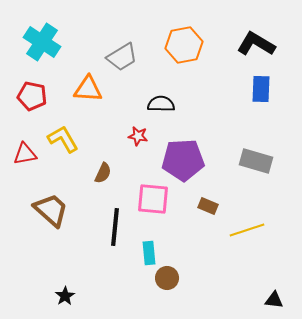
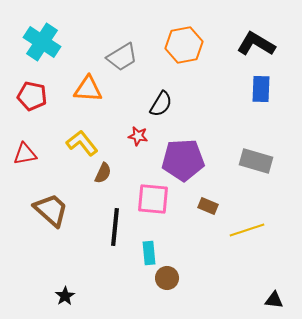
black semicircle: rotated 120 degrees clockwise
yellow L-shape: moved 19 px right, 4 px down; rotated 8 degrees counterclockwise
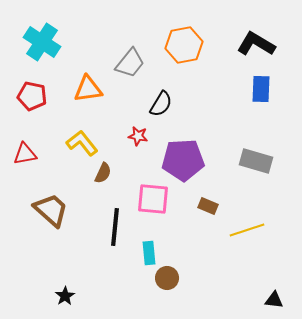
gray trapezoid: moved 8 px right, 6 px down; rotated 20 degrees counterclockwise
orange triangle: rotated 12 degrees counterclockwise
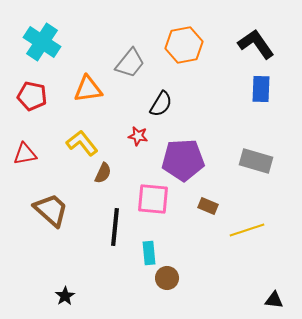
black L-shape: rotated 24 degrees clockwise
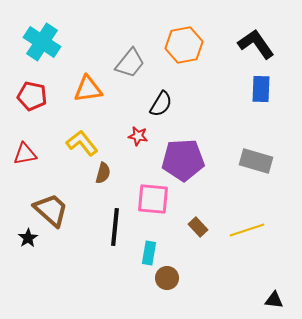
brown semicircle: rotated 10 degrees counterclockwise
brown rectangle: moved 10 px left, 21 px down; rotated 24 degrees clockwise
cyan rectangle: rotated 15 degrees clockwise
black star: moved 37 px left, 58 px up
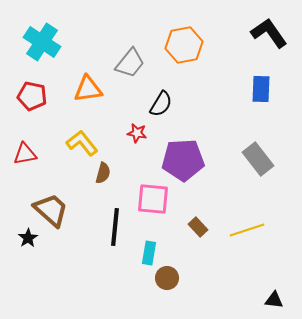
black L-shape: moved 13 px right, 11 px up
red star: moved 1 px left, 3 px up
gray rectangle: moved 2 px right, 2 px up; rotated 36 degrees clockwise
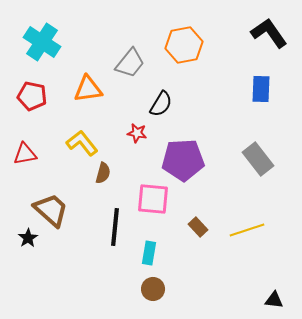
brown circle: moved 14 px left, 11 px down
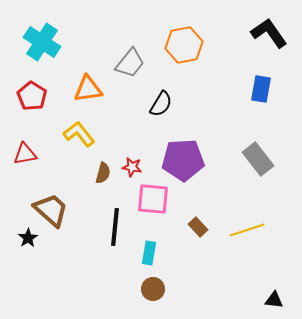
blue rectangle: rotated 8 degrees clockwise
red pentagon: rotated 20 degrees clockwise
red star: moved 5 px left, 34 px down
yellow L-shape: moved 3 px left, 9 px up
